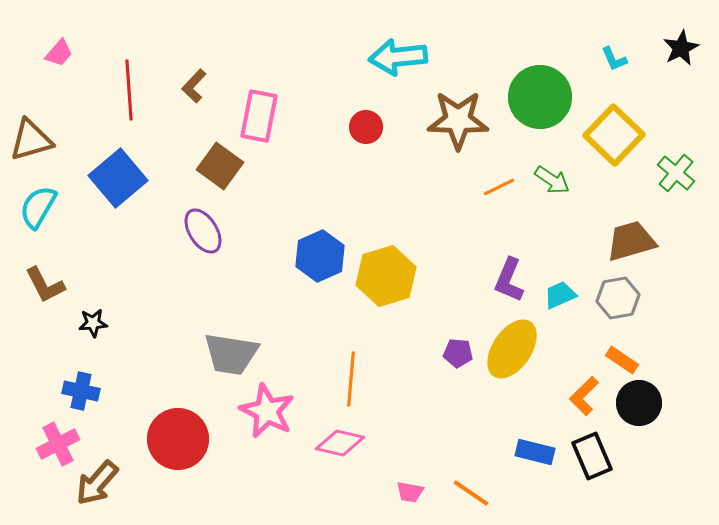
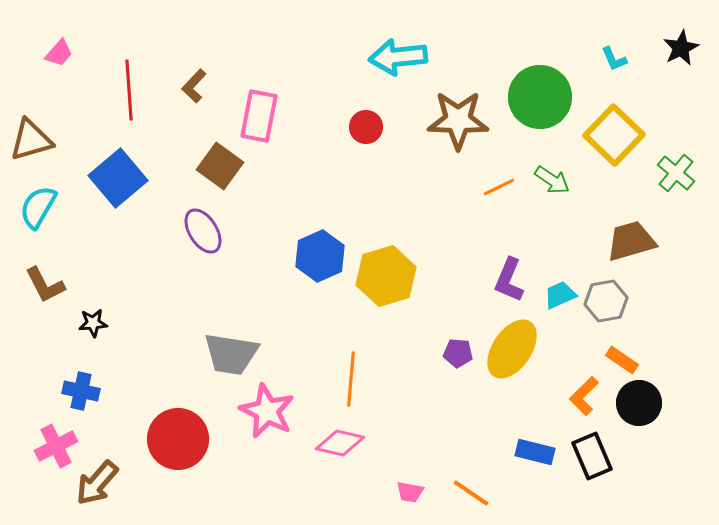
gray hexagon at (618, 298): moved 12 px left, 3 px down
pink cross at (58, 444): moved 2 px left, 2 px down
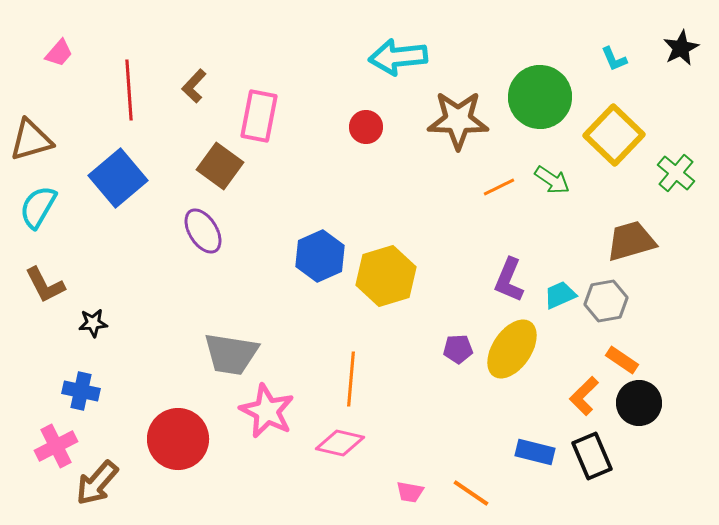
purple pentagon at (458, 353): moved 4 px up; rotated 8 degrees counterclockwise
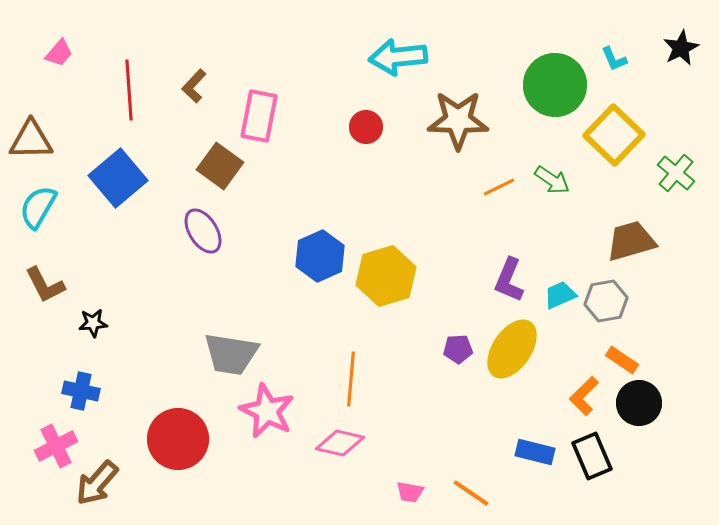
green circle at (540, 97): moved 15 px right, 12 px up
brown triangle at (31, 140): rotated 15 degrees clockwise
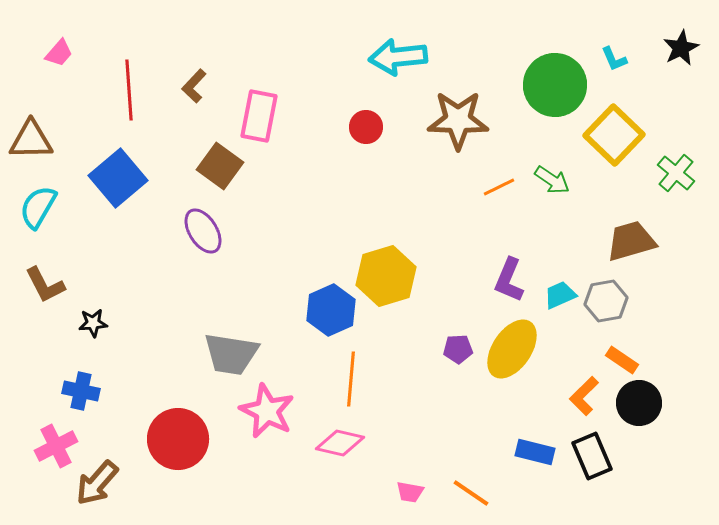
blue hexagon at (320, 256): moved 11 px right, 54 px down
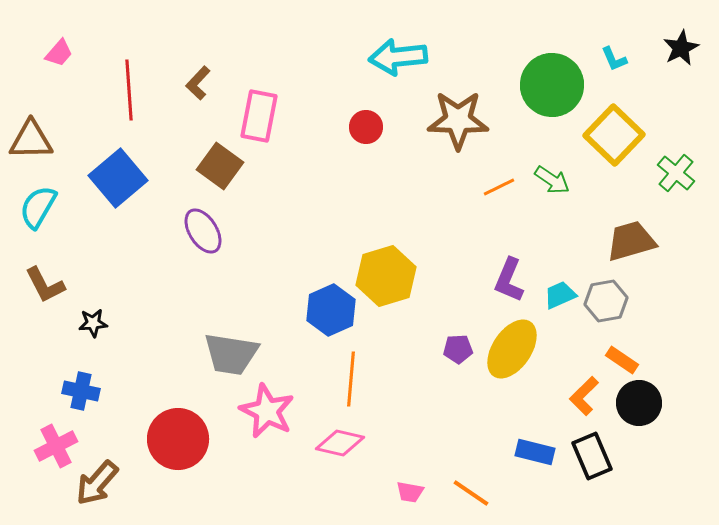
green circle at (555, 85): moved 3 px left
brown L-shape at (194, 86): moved 4 px right, 3 px up
